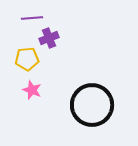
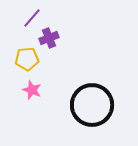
purple line: rotated 45 degrees counterclockwise
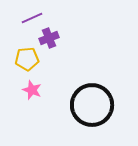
purple line: rotated 25 degrees clockwise
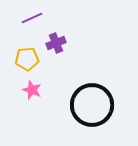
purple cross: moved 7 px right, 5 px down
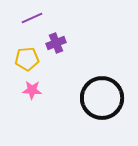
pink star: rotated 18 degrees counterclockwise
black circle: moved 10 px right, 7 px up
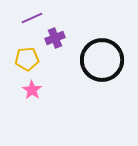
purple cross: moved 1 px left, 5 px up
pink star: rotated 30 degrees clockwise
black circle: moved 38 px up
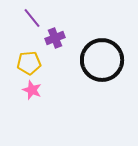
purple line: rotated 75 degrees clockwise
yellow pentagon: moved 2 px right, 4 px down
pink star: rotated 12 degrees counterclockwise
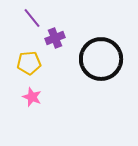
black circle: moved 1 px left, 1 px up
pink star: moved 7 px down
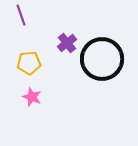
purple line: moved 11 px left, 3 px up; rotated 20 degrees clockwise
purple cross: moved 12 px right, 5 px down; rotated 18 degrees counterclockwise
black circle: moved 1 px right
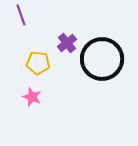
yellow pentagon: moved 9 px right; rotated 10 degrees clockwise
